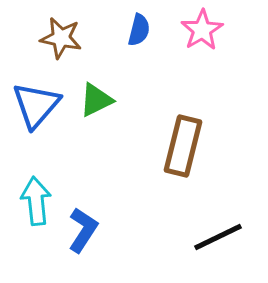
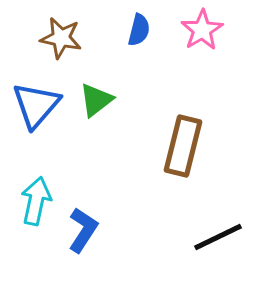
green triangle: rotated 12 degrees counterclockwise
cyan arrow: rotated 18 degrees clockwise
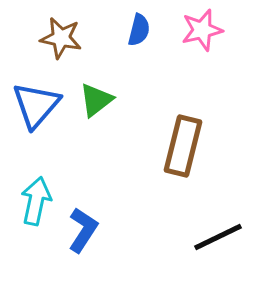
pink star: rotated 18 degrees clockwise
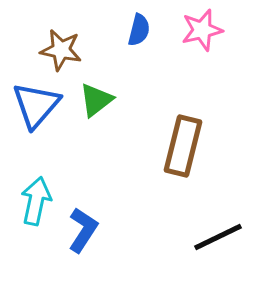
brown star: moved 12 px down
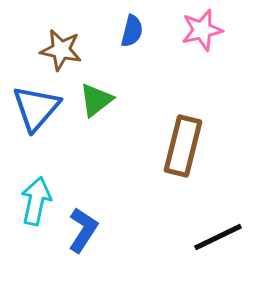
blue semicircle: moved 7 px left, 1 px down
blue triangle: moved 3 px down
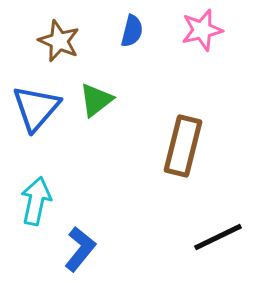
brown star: moved 2 px left, 9 px up; rotated 12 degrees clockwise
blue L-shape: moved 3 px left, 19 px down; rotated 6 degrees clockwise
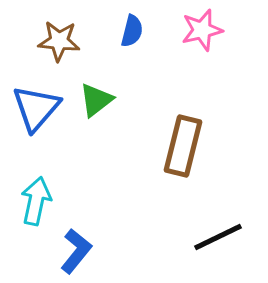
brown star: rotated 18 degrees counterclockwise
blue L-shape: moved 4 px left, 2 px down
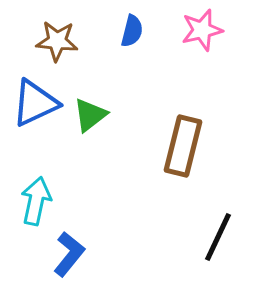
brown star: moved 2 px left
green triangle: moved 6 px left, 15 px down
blue triangle: moved 1 px left, 5 px up; rotated 24 degrees clockwise
black line: rotated 39 degrees counterclockwise
blue L-shape: moved 7 px left, 3 px down
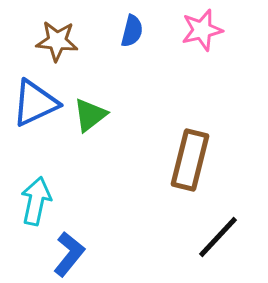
brown rectangle: moved 7 px right, 14 px down
black line: rotated 18 degrees clockwise
